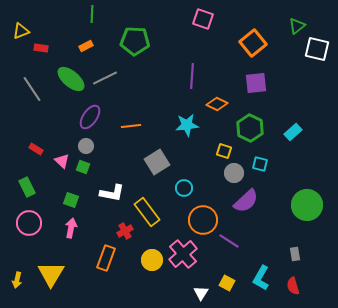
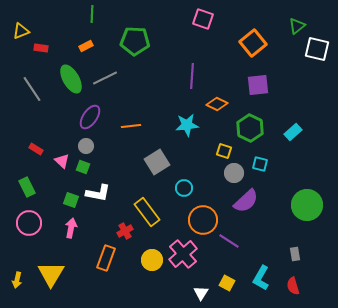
green ellipse at (71, 79): rotated 20 degrees clockwise
purple square at (256, 83): moved 2 px right, 2 px down
white L-shape at (112, 193): moved 14 px left
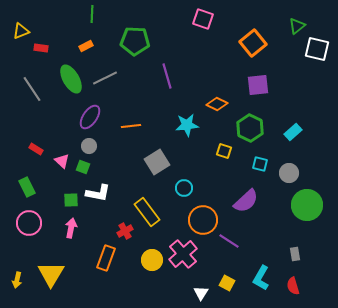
purple line at (192, 76): moved 25 px left; rotated 20 degrees counterclockwise
gray circle at (86, 146): moved 3 px right
gray circle at (234, 173): moved 55 px right
green square at (71, 200): rotated 21 degrees counterclockwise
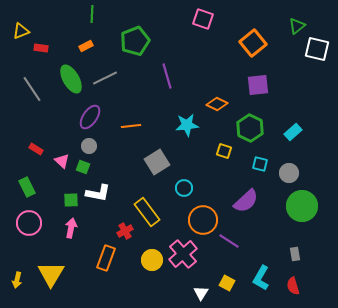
green pentagon at (135, 41): rotated 24 degrees counterclockwise
green circle at (307, 205): moved 5 px left, 1 px down
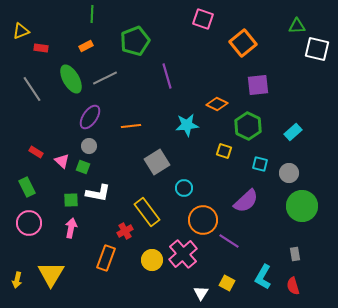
green triangle at (297, 26): rotated 36 degrees clockwise
orange square at (253, 43): moved 10 px left
green hexagon at (250, 128): moved 2 px left, 2 px up
red rectangle at (36, 149): moved 3 px down
cyan L-shape at (261, 278): moved 2 px right, 1 px up
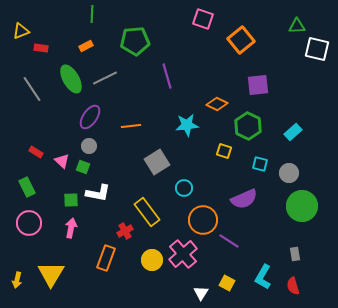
green pentagon at (135, 41): rotated 16 degrees clockwise
orange square at (243, 43): moved 2 px left, 3 px up
purple semicircle at (246, 201): moved 2 px left, 2 px up; rotated 20 degrees clockwise
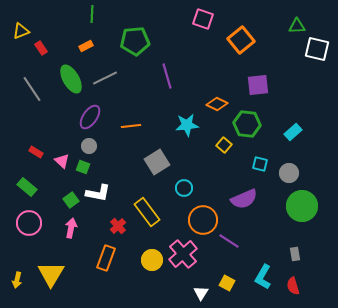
red rectangle at (41, 48): rotated 48 degrees clockwise
green hexagon at (248, 126): moved 1 px left, 2 px up; rotated 20 degrees counterclockwise
yellow square at (224, 151): moved 6 px up; rotated 21 degrees clockwise
green rectangle at (27, 187): rotated 24 degrees counterclockwise
green square at (71, 200): rotated 35 degrees counterclockwise
red cross at (125, 231): moved 7 px left, 5 px up; rotated 14 degrees counterclockwise
